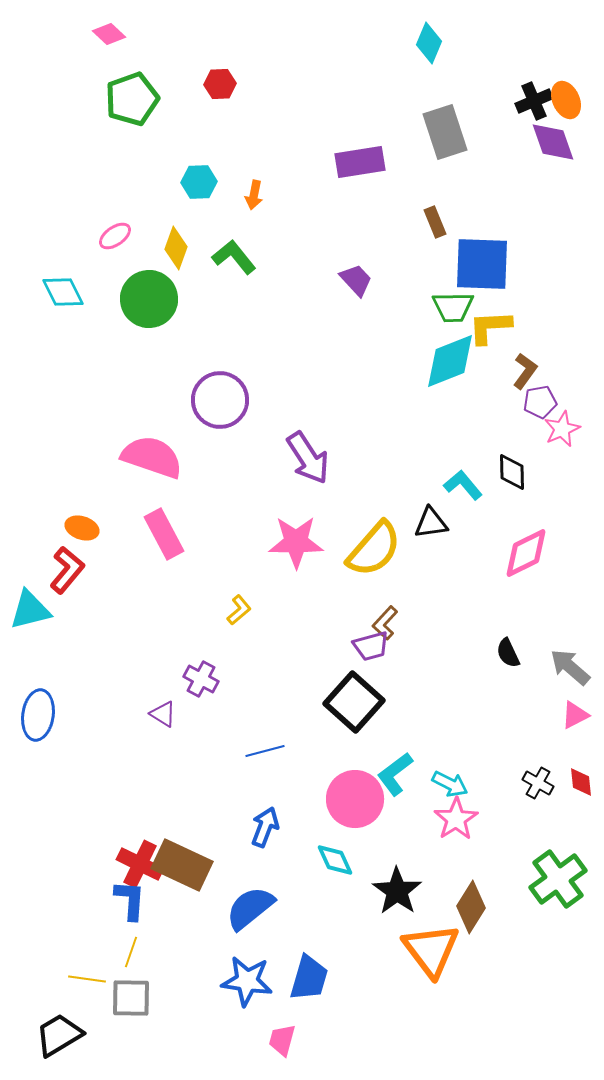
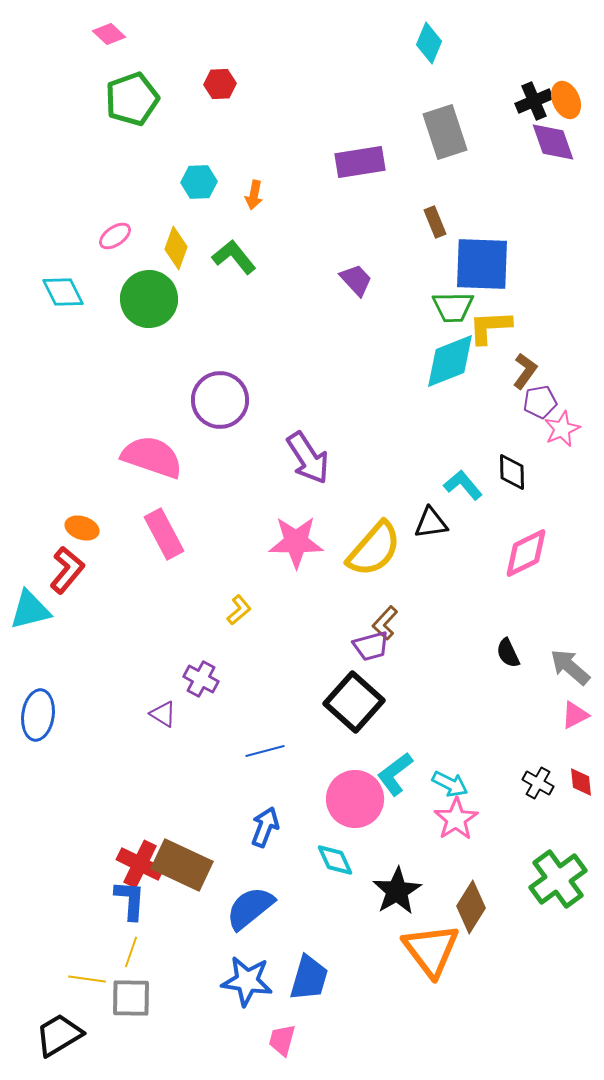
black star at (397, 891): rotated 6 degrees clockwise
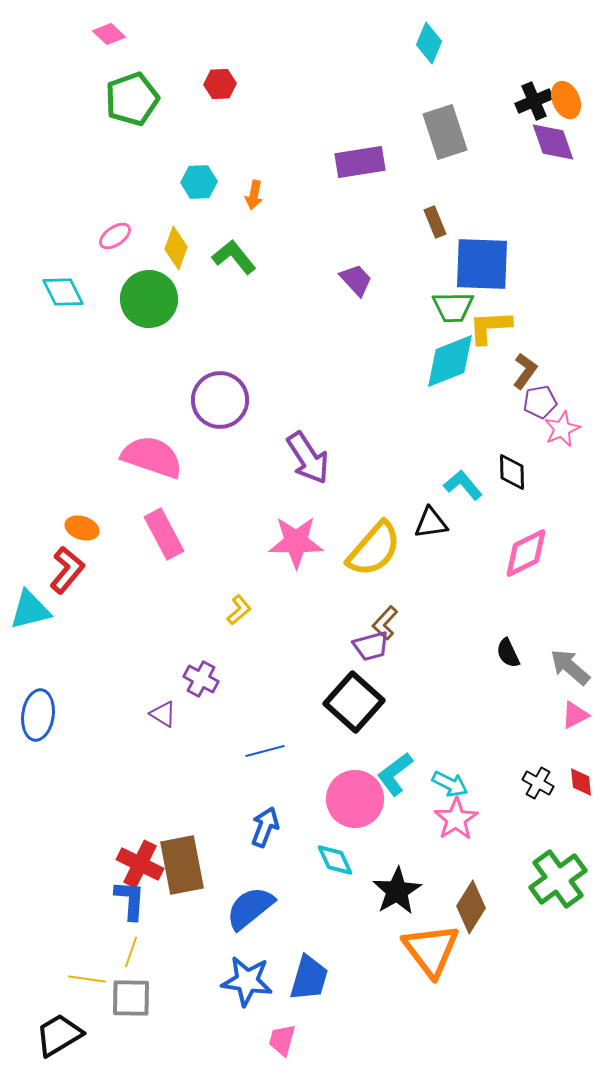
brown rectangle at (182, 865): rotated 54 degrees clockwise
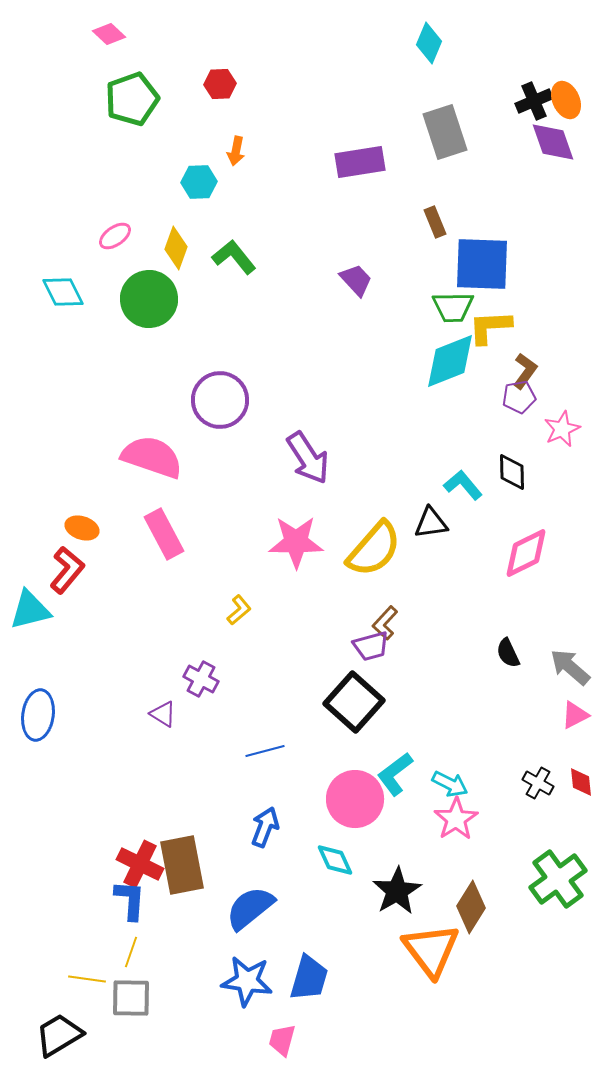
orange arrow at (254, 195): moved 18 px left, 44 px up
purple pentagon at (540, 402): moved 21 px left, 5 px up
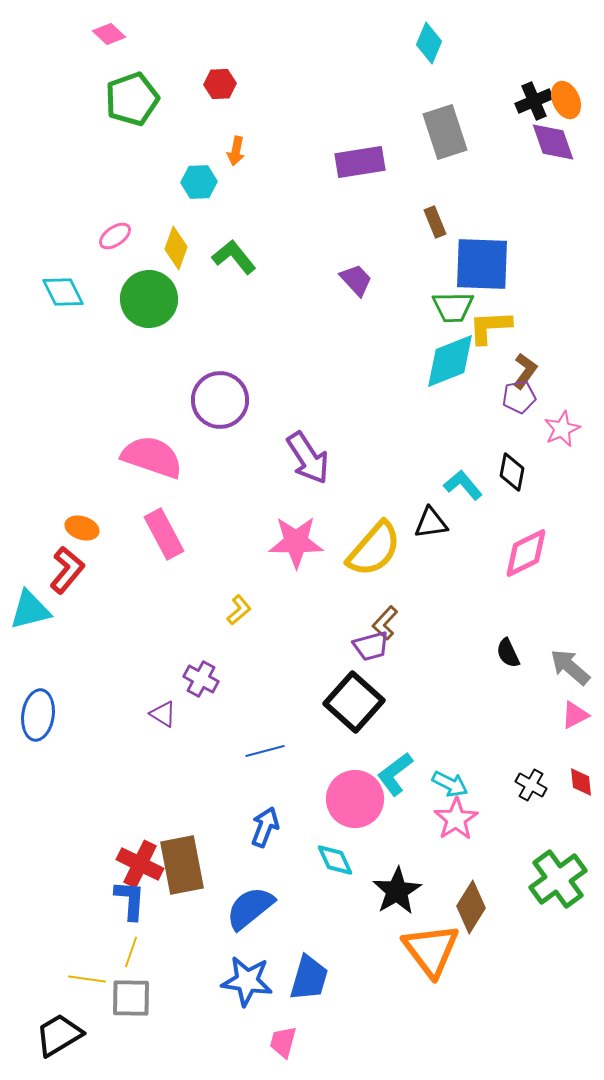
black diamond at (512, 472): rotated 12 degrees clockwise
black cross at (538, 783): moved 7 px left, 2 px down
pink trapezoid at (282, 1040): moved 1 px right, 2 px down
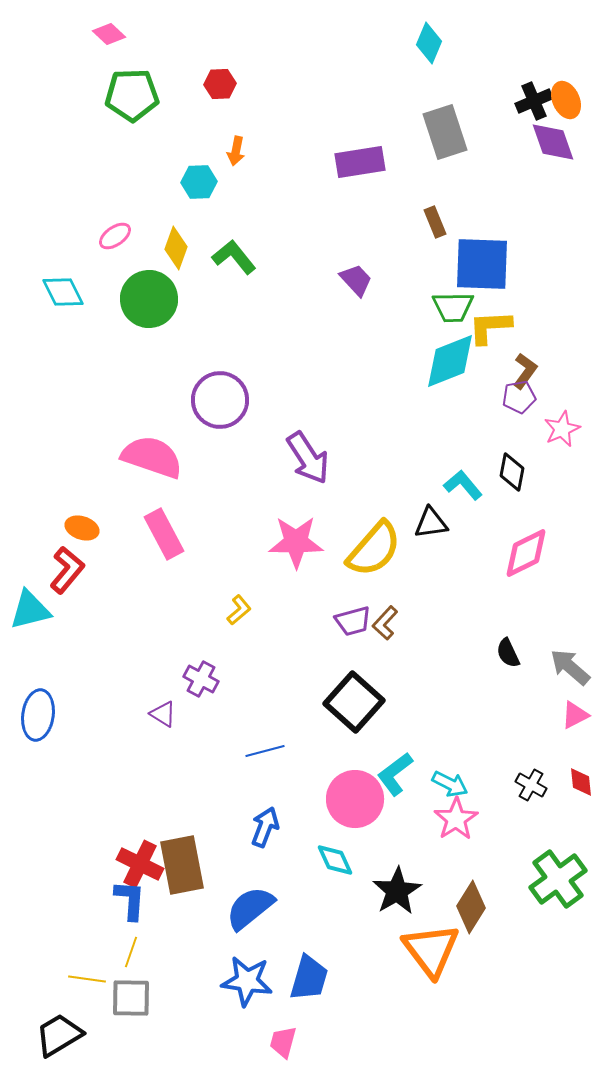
green pentagon at (132, 99): moved 4 px up; rotated 18 degrees clockwise
purple trapezoid at (371, 646): moved 18 px left, 25 px up
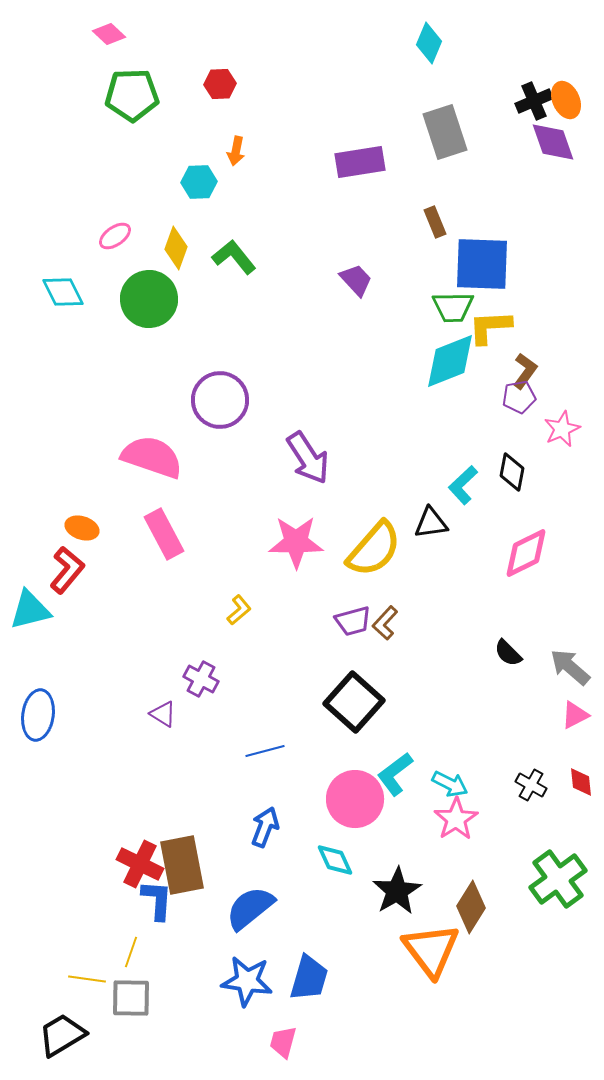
cyan L-shape at (463, 485): rotated 93 degrees counterclockwise
black semicircle at (508, 653): rotated 20 degrees counterclockwise
blue L-shape at (130, 900): moved 27 px right
black trapezoid at (59, 1035): moved 3 px right
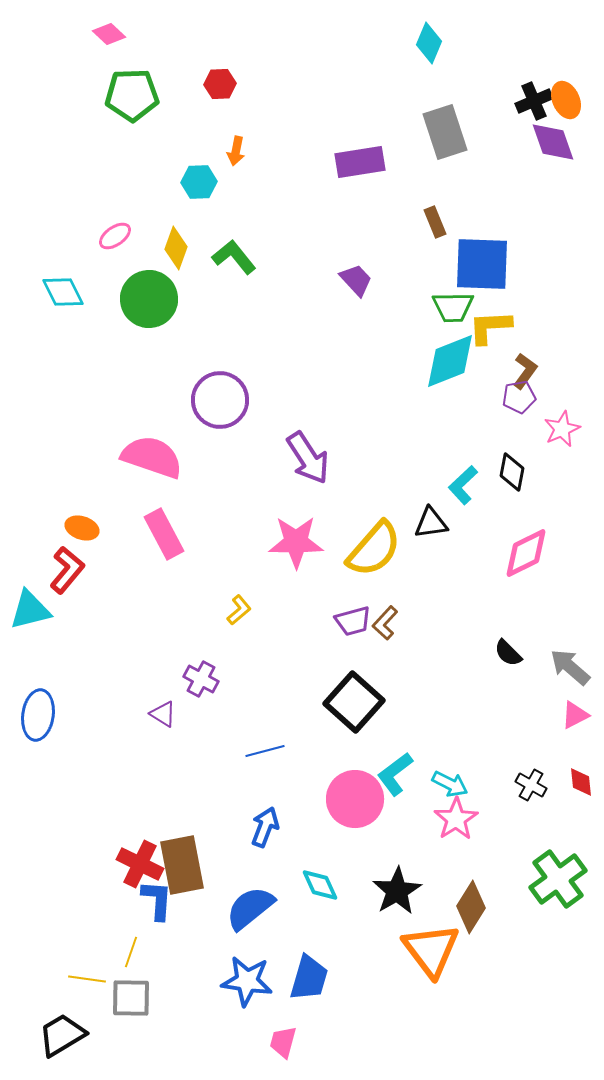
cyan diamond at (335, 860): moved 15 px left, 25 px down
